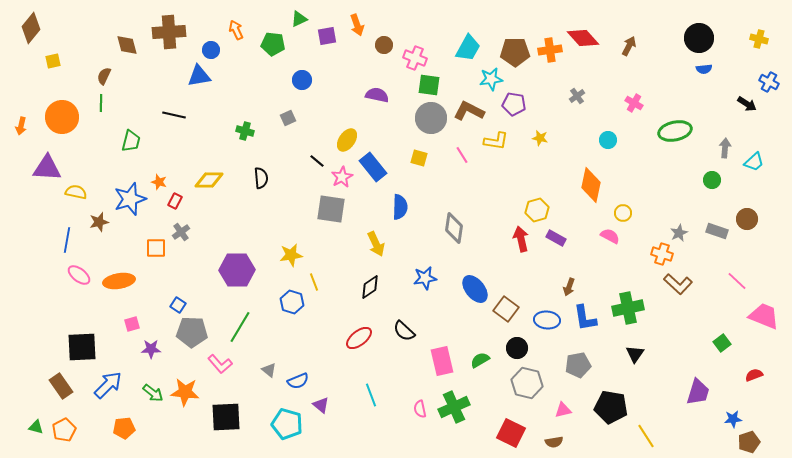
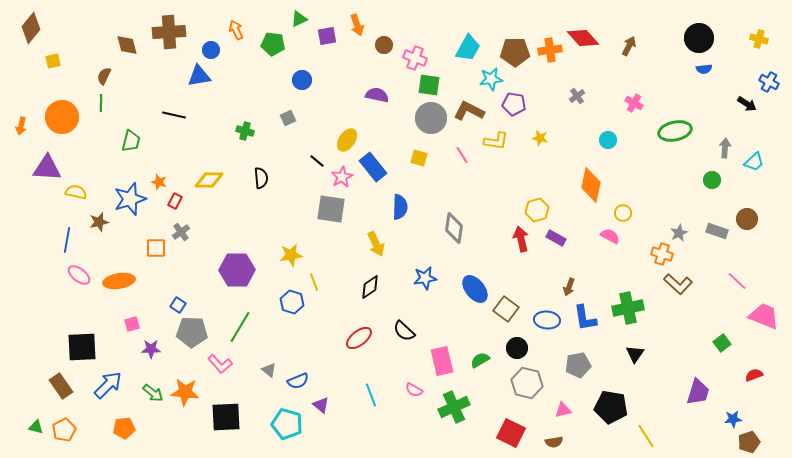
pink semicircle at (420, 409): moved 6 px left, 19 px up; rotated 48 degrees counterclockwise
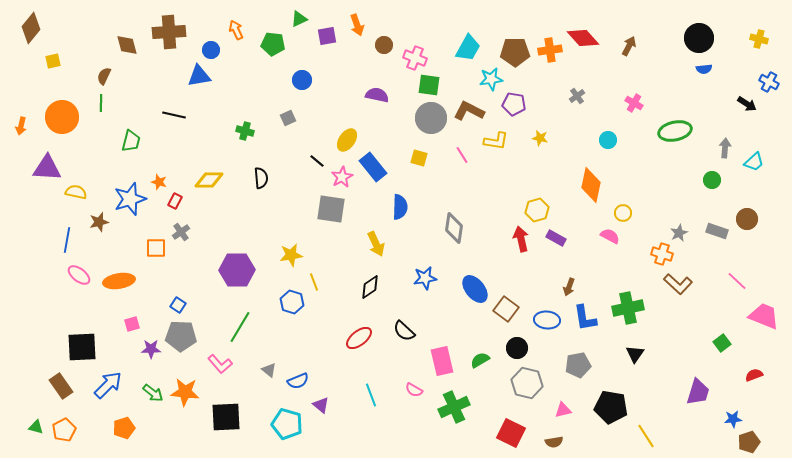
gray pentagon at (192, 332): moved 11 px left, 4 px down
orange pentagon at (124, 428): rotated 10 degrees counterclockwise
